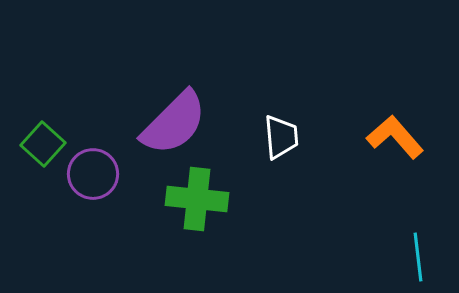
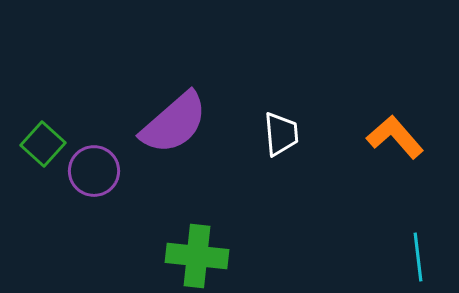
purple semicircle: rotated 4 degrees clockwise
white trapezoid: moved 3 px up
purple circle: moved 1 px right, 3 px up
green cross: moved 57 px down
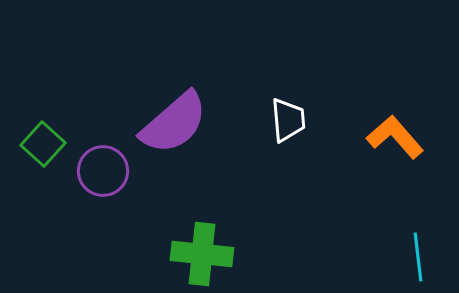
white trapezoid: moved 7 px right, 14 px up
purple circle: moved 9 px right
green cross: moved 5 px right, 2 px up
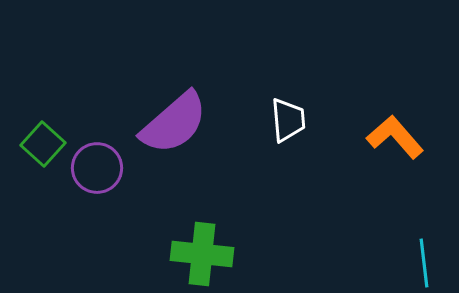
purple circle: moved 6 px left, 3 px up
cyan line: moved 6 px right, 6 px down
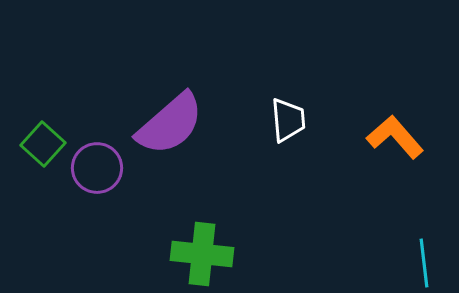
purple semicircle: moved 4 px left, 1 px down
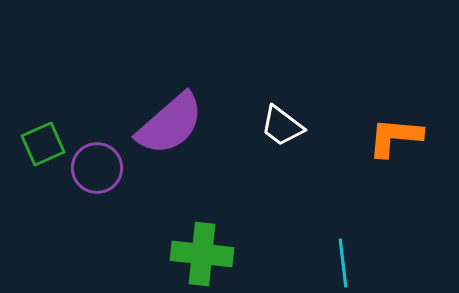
white trapezoid: moved 6 px left, 6 px down; rotated 132 degrees clockwise
orange L-shape: rotated 44 degrees counterclockwise
green square: rotated 24 degrees clockwise
cyan line: moved 81 px left
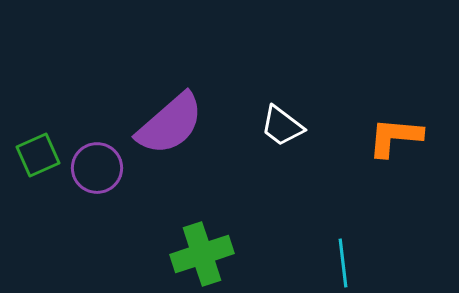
green square: moved 5 px left, 11 px down
green cross: rotated 24 degrees counterclockwise
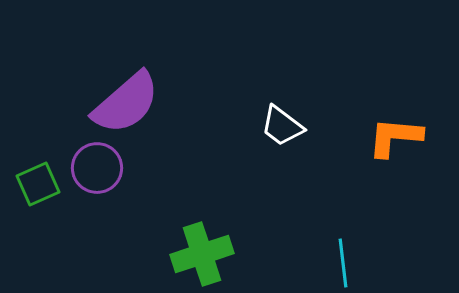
purple semicircle: moved 44 px left, 21 px up
green square: moved 29 px down
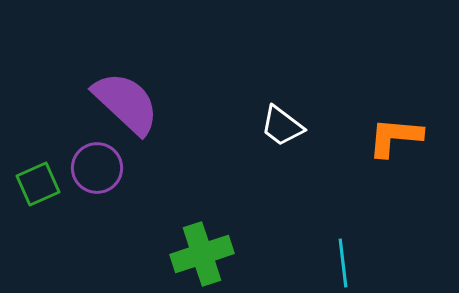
purple semicircle: rotated 96 degrees counterclockwise
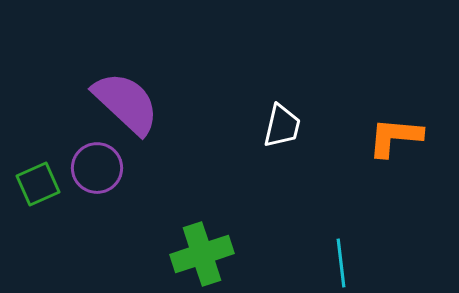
white trapezoid: rotated 114 degrees counterclockwise
cyan line: moved 2 px left
